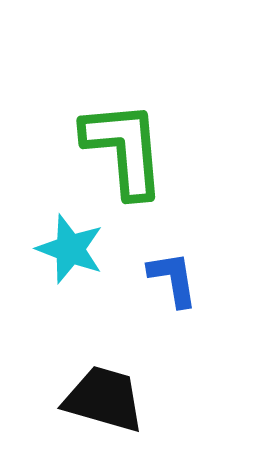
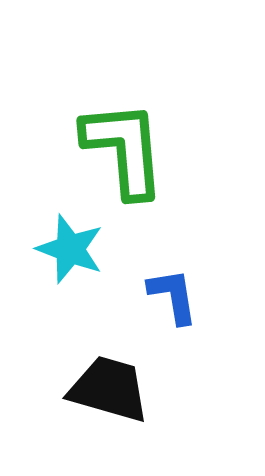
blue L-shape: moved 17 px down
black trapezoid: moved 5 px right, 10 px up
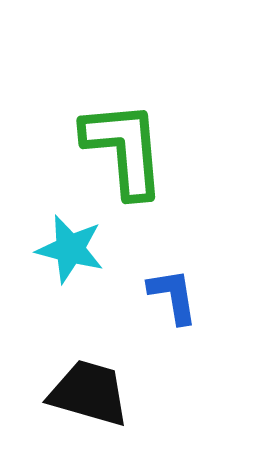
cyan star: rotated 6 degrees counterclockwise
black trapezoid: moved 20 px left, 4 px down
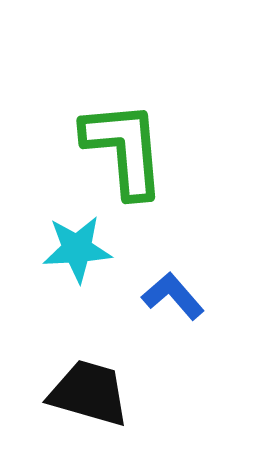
cyan star: moved 7 px right; rotated 18 degrees counterclockwise
blue L-shape: rotated 32 degrees counterclockwise
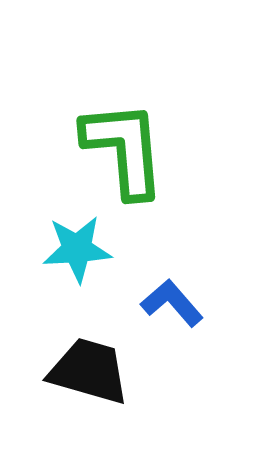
blue L-shape: moved 1 px left, 7 px down
black trapezoid: moved 22 px up
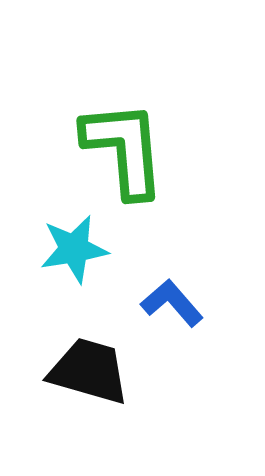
cyan star: moved 3 px left; rotated 6 degrees counterclockwise
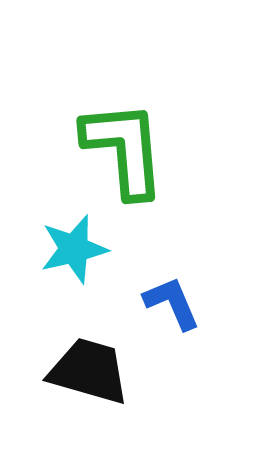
cyan star: rotated 4 degrees counterclockwise
blue L-shape: rotated 18 degrees clockwise
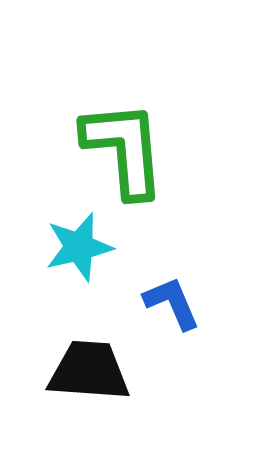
cyan star: moved 5 px right, 2 px up
black trapezoid: rotated 12 degrees counterclockwise
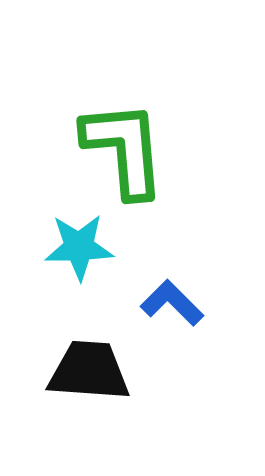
cyan star: rotated 12 degrees clockwise
blue L-shape: rotated 22 degrees counterclockwise
